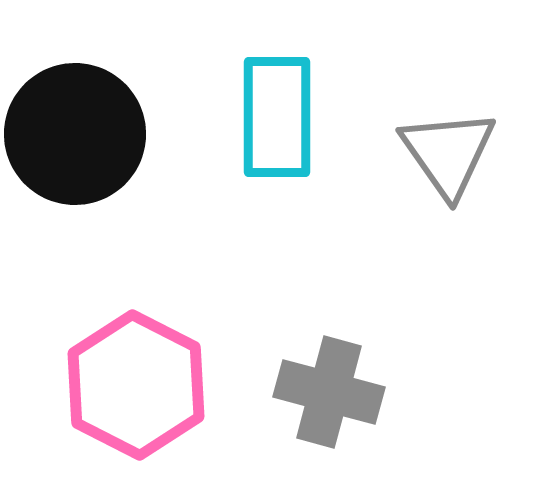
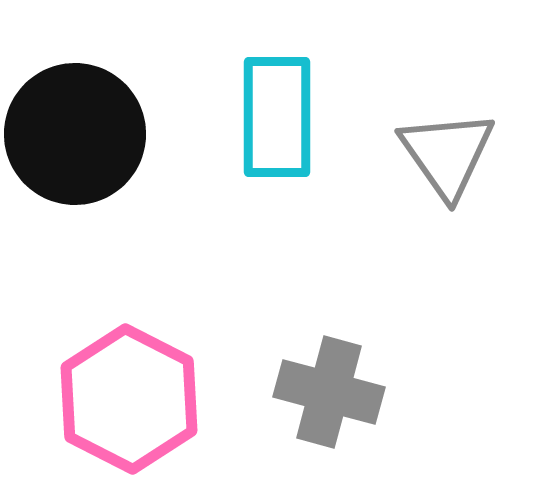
gray triangle: moved 1 px left, 1 px down
pink hexagon: moved 7 px left, 14 px down
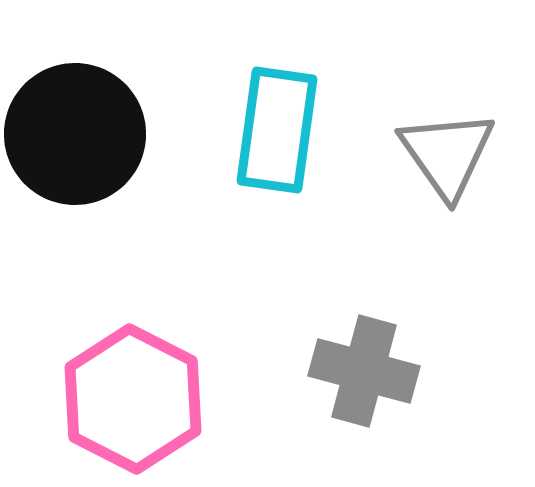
cyan rectangle: moved 13 px down; rotated 8 degrees clockwise
gray cross: moved 35 px right, 21 px up
pink hexagon: moved 4 px right
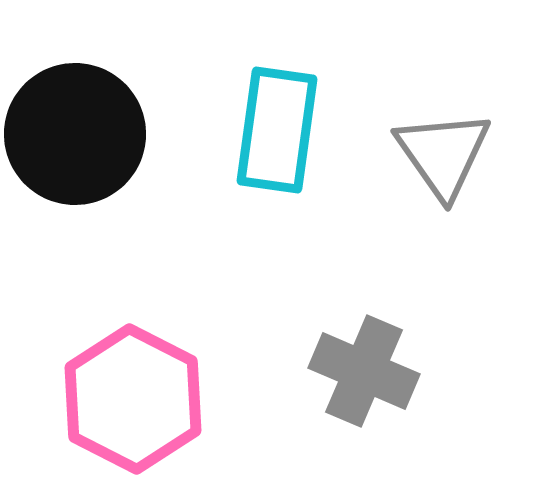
gray triangle: moved 4 px left
gray cross: rotated 8 degrees clockwise
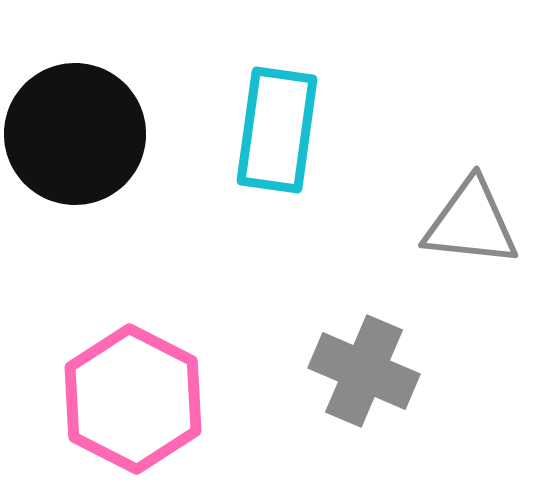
gray triangle: moved 28 px right, 69 px down; rotated 49 degrees counterclockwise
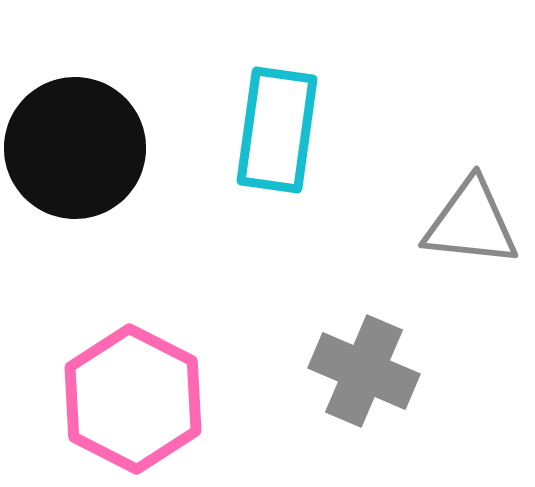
black circle: moved 14 px down
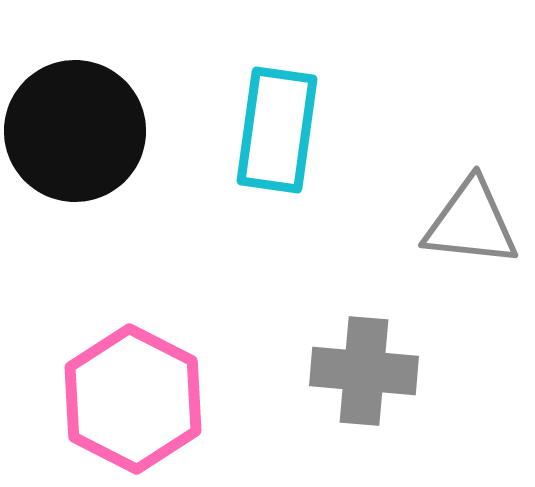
black circle: moved 17 px up
gray cross: rotated 18 degrees counterclockwise
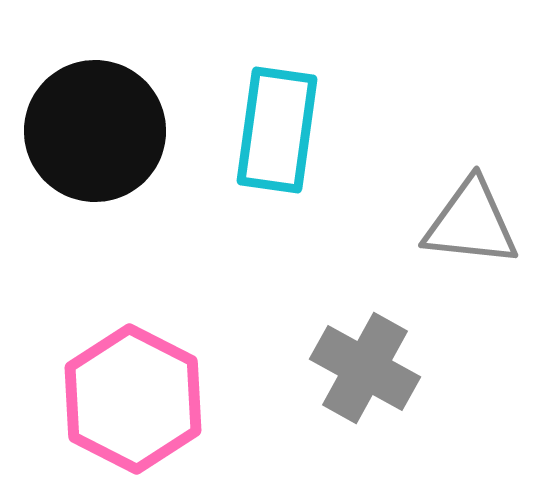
black circle: moved 20 px right
gray cross: moved 1 px right, 3 px up; rotated 24 degrees clockwise
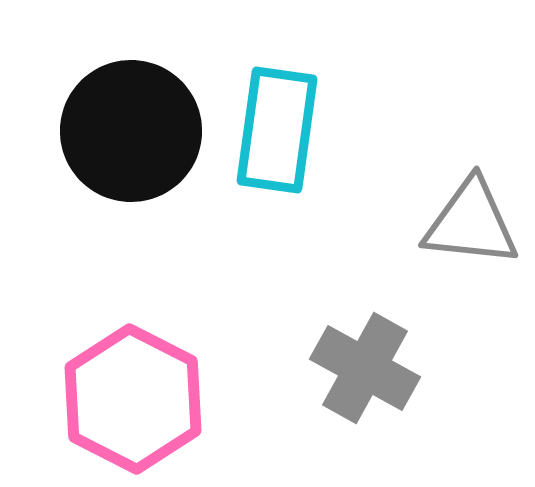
black circle: moved 36 px right
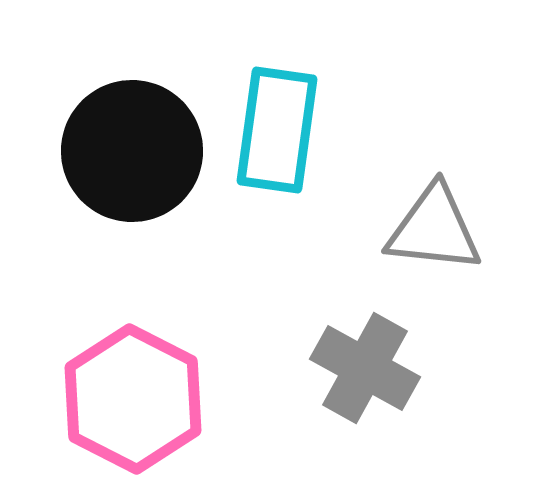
black circle: moved 1 px right, 20 px down
gray triangle: moved 37 px left, 6 px down
